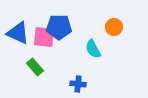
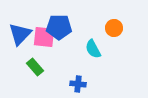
orange circle: moved 1 px down
blue triangle: moved 2 px right, 1 px down; rotated 50 degrees clockwise
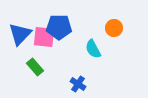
blue cross: rotated 28 degrees clockwise
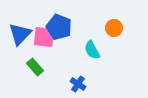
blue pentagon: rotated 20 degrees clockwise
cyan semicircle: moved 1 px left, 1 px down
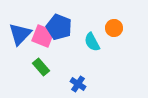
pink square: moved 1 px left, 1 px up; rotated 15 degrees clockwise
cyan semicircle: moved 8 px up
green rectangle: moved 6 px right
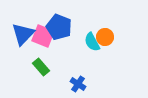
orange circle: moved 9 px left, 9 px down
blue triangle: moved 3 px right
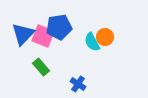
blue pentagon: rotated 30 degrees counterclockwise
